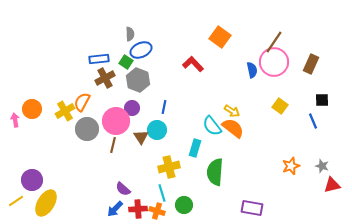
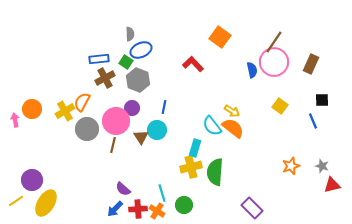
yellow cross at (169, 167): moved 22 px right
purple rectangle at (252, 208): rotated 35 degrees clockwise
orange cross at (157, 211): rotated 14 degrees clockwise
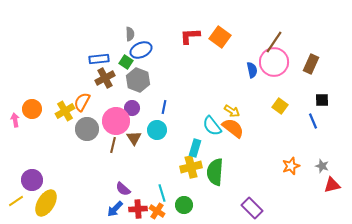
red L-shape at (193, 64): moved 3 px left, 28 px up; rotated 50 degrees counterclockwise
brown triangle at (141, 137): moved 7 px left, 1 px down
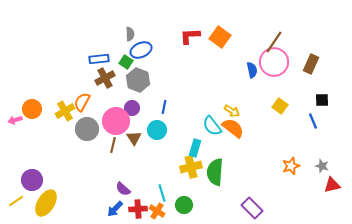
pink arrow at (15, 120): rotated 96 degrees counterclockwise
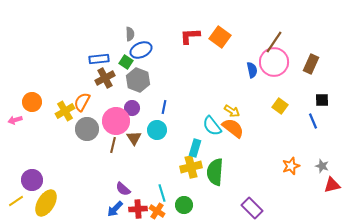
orange circle at (32, 109): moved 7 px up
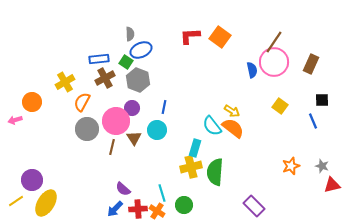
yellow cross at (65, 111): moved 29 px up
brown line at (113, 145): moved 1 px left, 2 px down
purple rectangle at (252, 208): moved 2 px right, 2 px up
